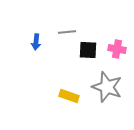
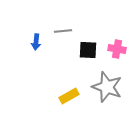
gray line: moved 4 px left, 1 px up
yellow rectangle: rotated 48 degrees counterclockwise
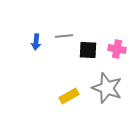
gray line: moved 1 px right, 5 px down
gray star: moved 1 px down
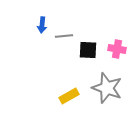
blue arrow: moved 6 px right, 17 px up
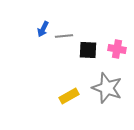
blue arrow: moved 1 px right, 4 px down; rotated 21 degrees clockwise
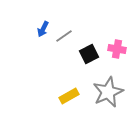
gray line: rotated 30 degrees counterclockwise
black square: moved 1 px right, 4 px down; rotated 30 degrees counterclockwise
gray star: moved 1 px right, 4 px down; rotated 28 degrees clockwise
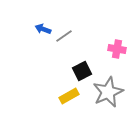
blue arrow: rotated 84 degrees clockwise
black square: moved 7 px left, 17 px down
